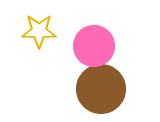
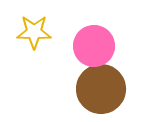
yellow star: moved 5 px left, 1 px down
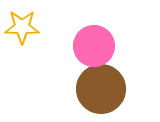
yellow star: moved 12 px left, 5 px up
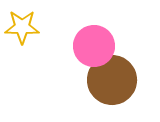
brown circle: moved 11 px right, 9 px up
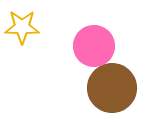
brown circle: moved 8 px down
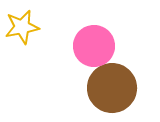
yellow star: rotated 12 degrees counterclockwise
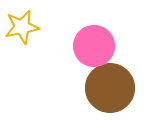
brown circle: moved 2 px left
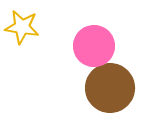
yellow star: rotated 20 degrees clockwise
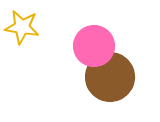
brown circle: moved 11 px up
